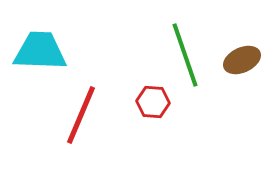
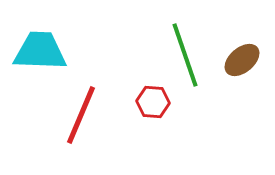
brown ellipse: rotated 15 degrees counterclockwise
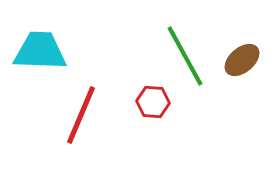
green line: moved 1 px down; rotated 10 degrees counterclockwise
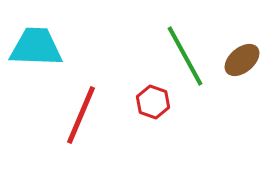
cyan trapezoid: moved 4 px left, 4 px up
red hexagon: rotated 16 degrees clockwise
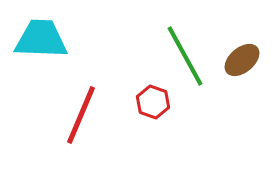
cyan trapezoid: moved 5 px right, 8 px up
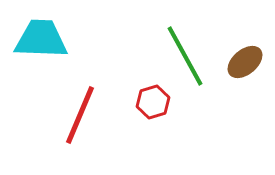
brown ellipse: moved 3 px right, 2 px down
red hexagon: rotated 24 degrees clockwise
red line: moved 1 px left
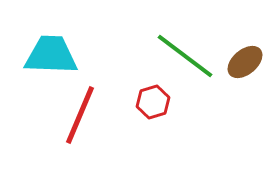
cyan trapezoid: moved 10 px right, 16 px down
green line: rotated 24 degrees counterclockwise
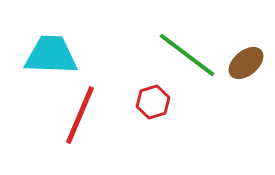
green line: moved 2 px right, 1 px up
brown ellipse: moved 1 px right, 1 px down
